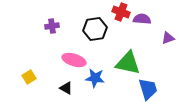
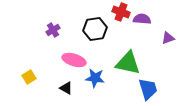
purple cross: moved 1 px right, 4 px down; rotated 24 degrees counterclockwise
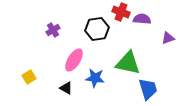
black hexagon: moved 2 px right
pink ellipse: rotated 75 degrees counterclockwise
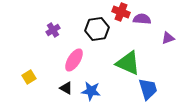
green triangle: rotated 12 degrees clockwise
blue star: moved 4 px left, 13 px down
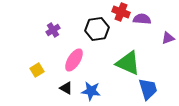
yellow square: moved 8 px right, 7 px up
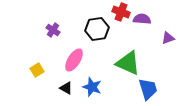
purple cross: rotated 24 degrees counterclockwise
blue star: moved 1 px right, 4 px up; rotated 12 degrees clockwise
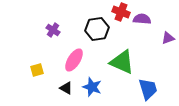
green triangle: moved 6 px left, 1 px up
yellow square: rotated 16 degrees clockwise
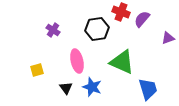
purple semicircle: rotated 54 degrees counterclockwise
pink ellipse: moved 3 px right, 1 px down; rotated 45 degrees counterclockwise
black triangle: rotated 24 degrees clockwise
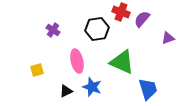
black triangle: moved 3 px down; rotated 40 degrees clockwise
